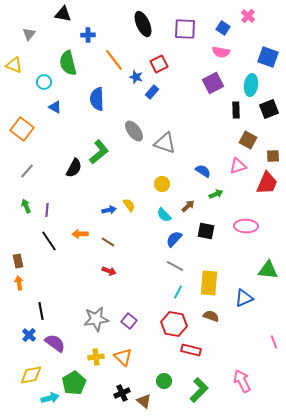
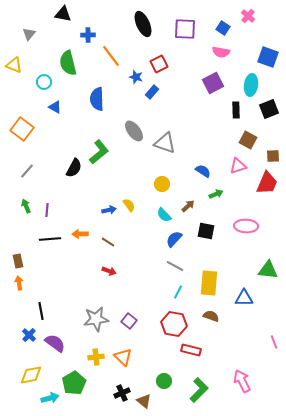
orange line at (114, 60): moved 3 px left, 4 px up
black line at (49, 241): moved 1 px right, 2 px up; rotated 60 degrees counterclockwise
blue triangle at (244, 298): rotated 24 degrees clockwise
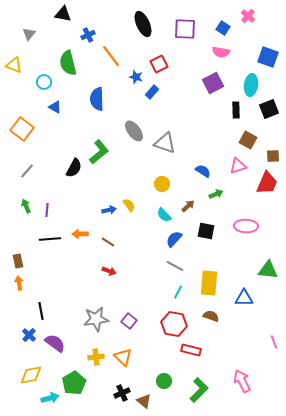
blue cross at (88, 35): rotated 24 degrees counterclockwise
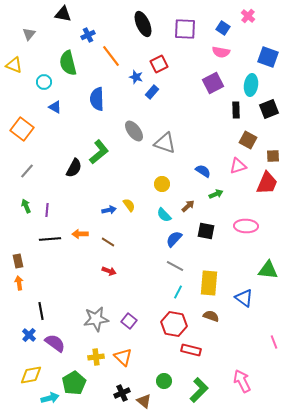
blue triangle at (244, 298): rotated 36 degrees clockwise
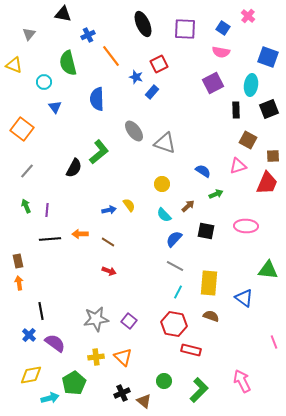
blue triangle at (55, 107): rotated 24 degrees clockwise
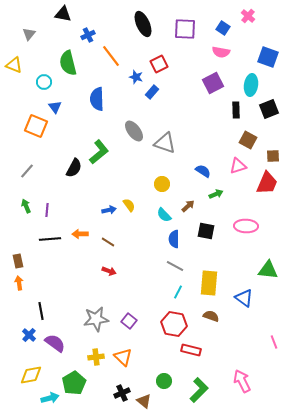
orange square at (22, 129): moved 14 px right, 3 px up; rotated 15 degrees counterclockwise
blue semicircle at (174, 239): rotated 42 degrees counterclockwise
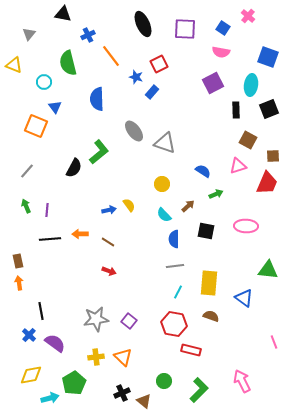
gray line at (175, 266): rotated 36 degrees counterclockwise
